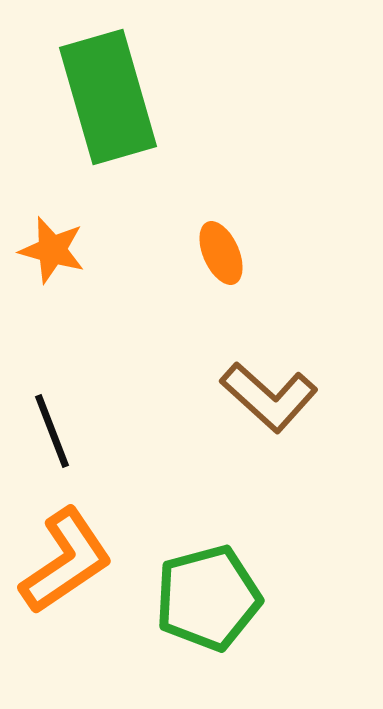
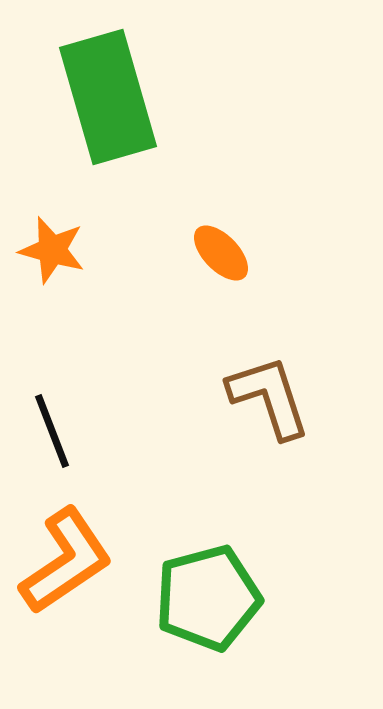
orange ellipse: rotated 20 degrees counterclockwise
brown L-shape: rotated 150 degrees counterclockwise
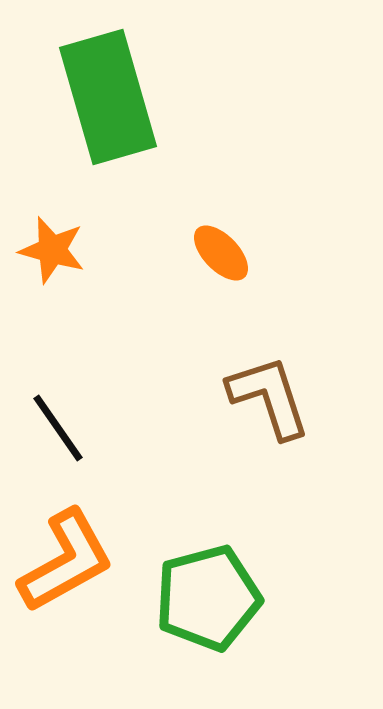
black line: moved 6 px right, 3 px up; rotated 14 degrees counterclockwise
orange L-shape: rotated 5 degrees clockwise
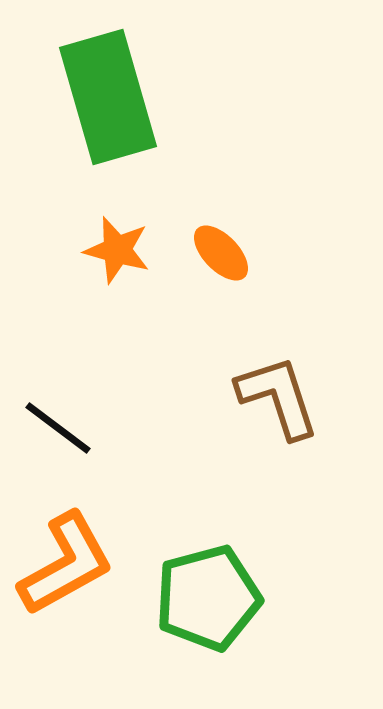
orange star: moved 65 px right
brown L-shape: moved 9 px right
black line: rotated 18 degrees counterclockwise
orange L-shape: moved 3 px down
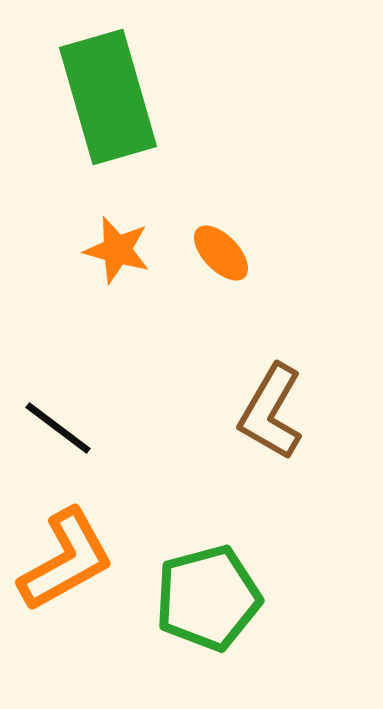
brown L-shape: moved 7 px left, 15 px down; rotated 132 degrees counterclockwise
orange L-shape: moved 4 px up
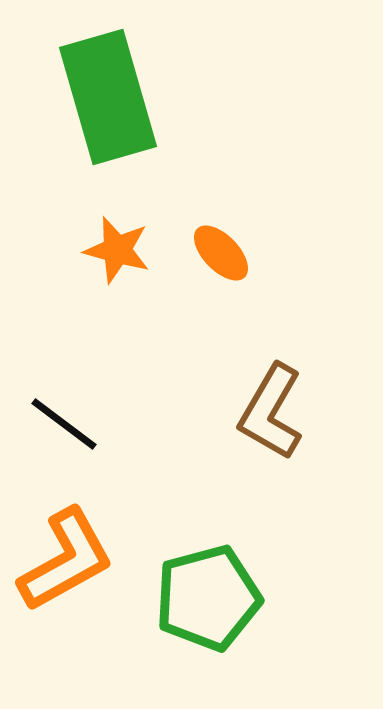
black line: moved 6 px right, 4 px up
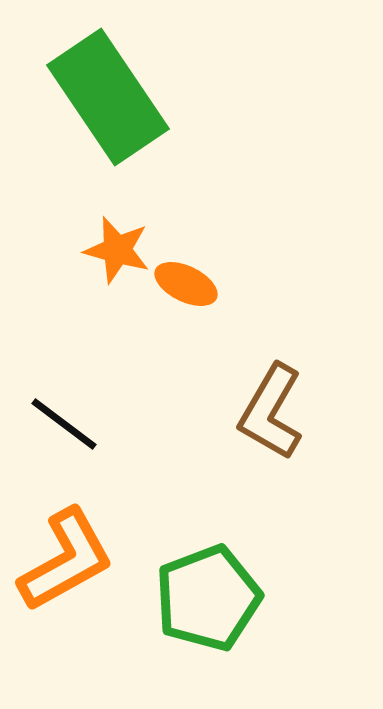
green rectangle: rotated 18 degrees counterclockwise
orange ellipse: moved 35 px left, 31 px down; rotated 20 degrees counterclockwise
green pentagon: rotated 6 degrees counterclockwise
